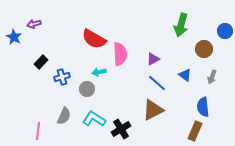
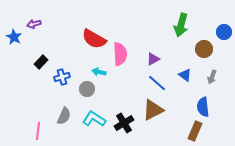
blue circle: moved 1 px left, 1 px down
cyan arrow: rotated 24 degrees clockwise
black cross: moved 3 px right, 6 px up
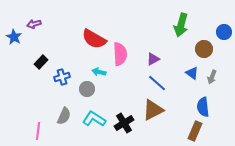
blue triangle: moved 7 px right, 2 px up
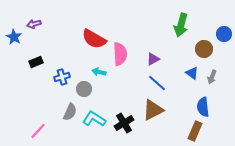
blue circle: moved 2 px down
black rectangle: moved 5 px left; rotated 24 degrees clockwise
gray circle: moved 3 px left
gray semicircle: moved 6 px right, 4 px up
pink line: rotated 36 degrees clockwise
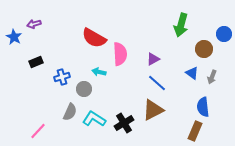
red semicircle: moved 1 px up
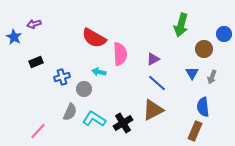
blue triangle: rotated 24 degrees clockwise
black cross: moved 1 px left
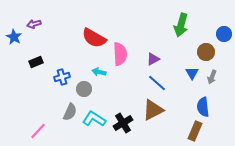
brown circle: moved 2 px right, 3 px down
